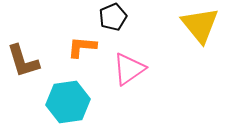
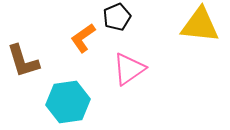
black pentagon: moved 4 px right
yellow triangle: rotated 45 degrees counterclockwise
orange L-shape: moved 1 px right, 9 px up; rotated 40 degrees counterclockwise
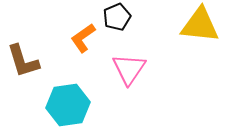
pink triangle: rotated 21 degrees counterclockwise
cyan hexagon: moved 3 px down
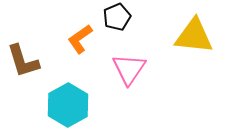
yellow triangle: moved 6 px left, 11 px down
orange L-shape: moved 3 px left, 1 px down
cyan hexagon: rotated 21 degrees counterclockwise
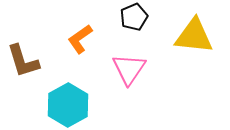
black pentagon: moved 17 px right
